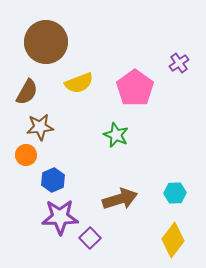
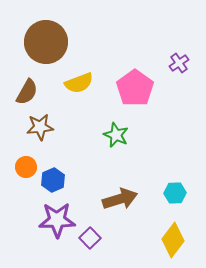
orange circle: moved 12 px down
purple star: moved 3 px left, 3 px down
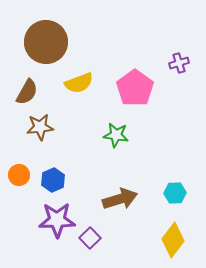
purple cross: rotated 18 degrees clockwise
green star: rotated 15 degrees counterclockwise
orange circle: moved 7 px left, 8 px down
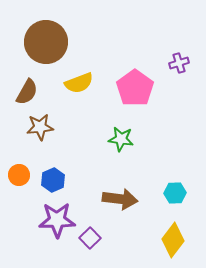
green star: moved 5 px right, 4 px down
brown arrow: rotated 24 degrees clockwise
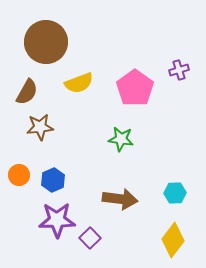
purple cross: moved 7 px down
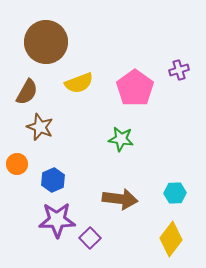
brown star: rotated 28 degrees clockwise
orange circle: moved 2 px left, 11 px up
yellow diamond: moved 2 px left, 1 px up
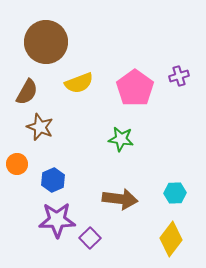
purple cross: moved 6 px down
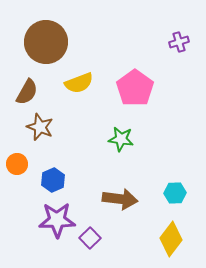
purple cross: moved 34 px up
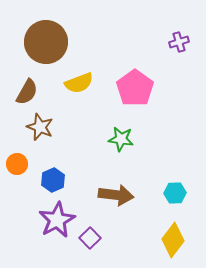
brown arrow: moved 4 px left, 4 px up
purple star: rotated 27 degrees counterclockwise
yellow diamond: moved 2 px right, 1 px down
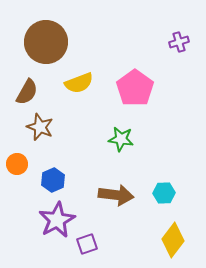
cyan hexagon: moved 11 px left
purple square: moved 3 px left, 6 px down; rotated 25 degrees clockwise
